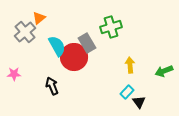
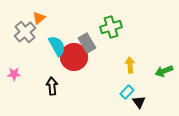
black arrow: rotated 18 degrees clockwise
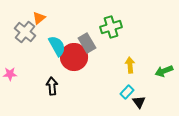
gray cross: rotated 10 degrees counterclockwise
pink star: moved 4 px left
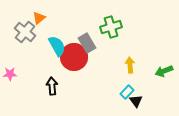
black triangle: moved 3 px left, 1 px up
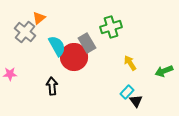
yellow arrow: moved 2 px up; rotated 28 degrees counterclockwise
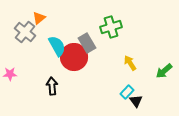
green arrow: rotated 18 degrees counterclockwise
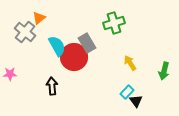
green cross: moved 3 px right, 4 px up
green arrow: rotated 36 degrees counterclockwise
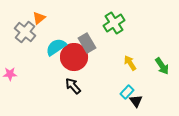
green cross: rotated 15 degrees counterclockwise
cyan semicircle: moved 1 px left, 1 px down; rotated 95 degrees counterclockwise
green arrow: moved 2 px left, 5 px up; rotated 48 degrees counterclockwise
black arrow: moved 21 px right; rotated 36 degrees counterclockwise
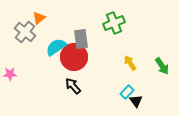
green cross: rotated 10 degrees clockwise
gray rectangle: moved 6 px left, 4 px up; rotated 24 degrees clockwise
